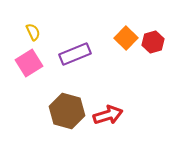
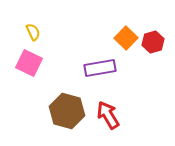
purple rectangle: moved 25 px right, 14 px down; rotated 12 degrees clockwise
pink square: rotated 32 degrees counterclockwise
red arrow: rotated 104 degrees counterclockwise
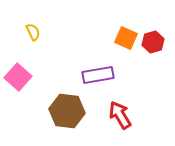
orange square: rotated 20 degrees counterclockwise
pink square: moved 11 px left, 14 px down; rotated 16 degrees clockwise
purple rectangle: moved 2 px left, 7 px down
brown hexagon: rotated 8 degrees counterclockwise
red arrow: moved 12 px right
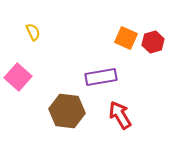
purple rectangle: moved 3 px right, 2 px down
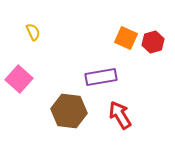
pink square: moved 1 px right, 2 px down
brown hexagon: moved 2 px right
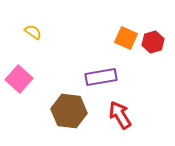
yellow semicircle: rotated 30 degrees counterclockwise
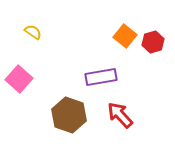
orange square: moved 1 px left, 2 px up; rotated 15 degrees clockwise
brown hexagon: moved 4 px down; rotated 12 degrees clockwise
red arrow: rotated 12 degrees counterclockwise
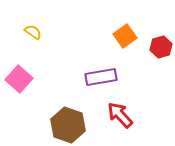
orange square: rotated 15 degrees clockwise
red hexagon: moved 8 px right, 5 px down
brown hexagon: moved 1 px left, 10 px down
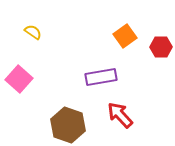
red hexagon: rotated 15 degrees clockwise
